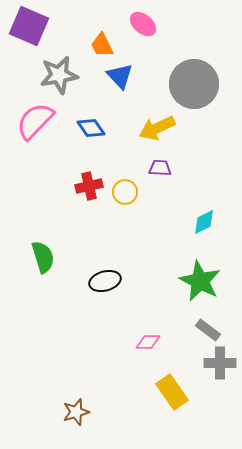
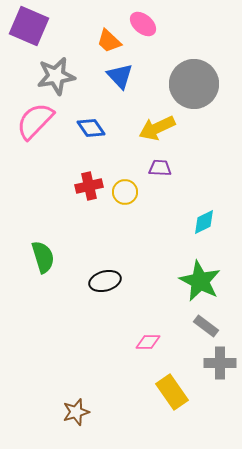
orange trapezoid: moved 7 px right, 4 px up; rotated 20 degrees counterclockwise
gray star: moved 3 px left, 1 px down
gray rectangle: moved 2 px left, 4 px up
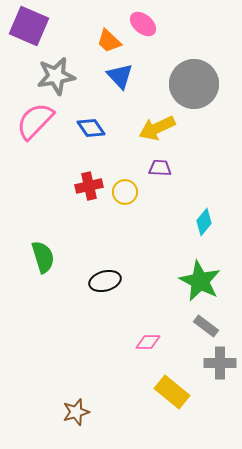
cyan diamond: rotated 24 degrees counterclockwise
yellow rectangle: rotated 16 degrees counterclockwise
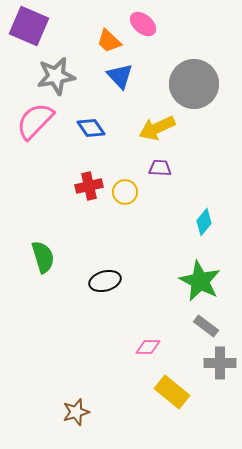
pink diamond: moved 5 px down
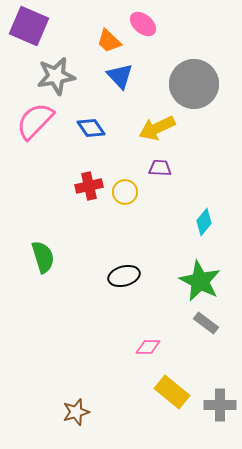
black ellipse: moved 19 px right, 5 px up
gray rectangle: moved 3 px up
gray cross: moved 42 px down
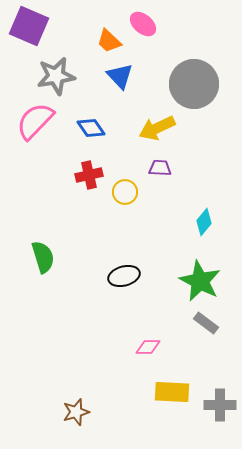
red cross: moved 11 px up
yellow rectangle: rotated 36 degrees counterclockwise
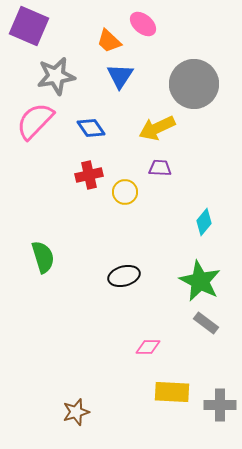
blue triangle: rotated 16 degrees clockwise
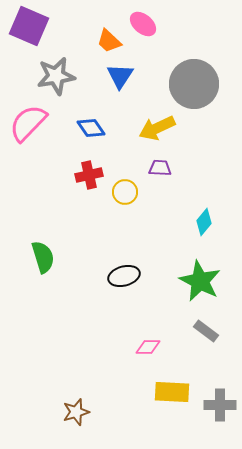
pink semicircle: moved 7 px left, 2 px down
gray rectangle: moved 8 px down
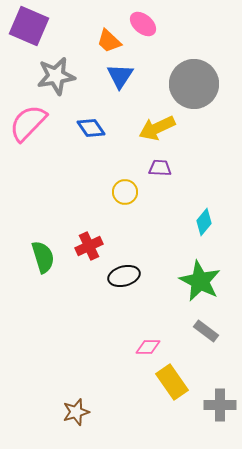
red cross: moved 71 px down; rotated 12 degrees counterclockwise
yellow rectangle: moved 10 px up; rotated 52 degrees clockwise
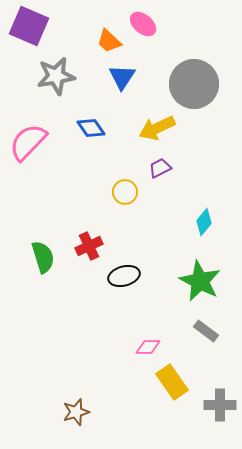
blue triangle: moved 2 px right, 1 px down
pink semicircle: moved 19 px down
purple trapezoid: rotated 30 degrees counterclockwise
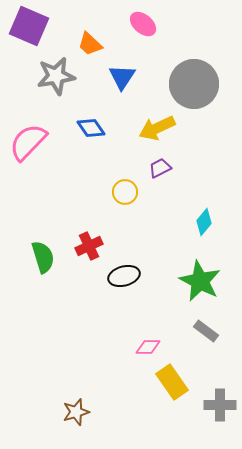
orange trapezoid: moved 19 px left, 3 px down
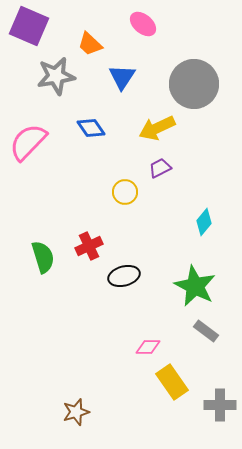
green star: moved 5 px left, 5 px down
